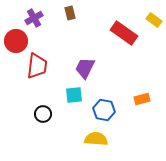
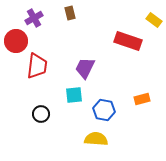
red rectangle: moved 4 px right, 8 px down; rotated 16 degrees counterclockwise
black circle: moved 2 px left
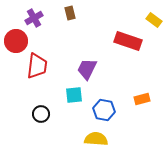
purple trapezoid: moved 2 px right, 1 px down
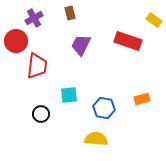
purple trapezoid: moved 6 px left, 24 px up
cyan square: moved 5 px left
blue hexagon: moved 2 px up
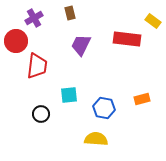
yellow rectangle: moved 1 px left, 1 px down
red rectangle: moved 1 px left, 2 px up; rotated 12 degrees counterclockwise
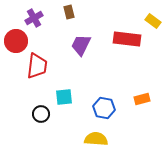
brown rectangle: moved 1 px left, 1 px up
cyan square: moved 5 px left, 2 px down
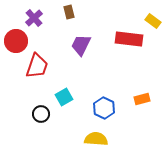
purple cross: rotated 12 degrees counterclockwise
red rectangle: moved 2 px right
red trapezoid: rotated 12 degrees clockwise
cyan square: rotated 24 degrees counterclockwise
blue hexagon: rotated 15 degrees clockwise
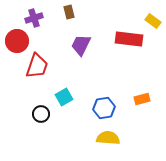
purple cross: rotated 24 degrees clockwise
red circle: moved 1 px right
blue hexagon: rotated 25 degrees clockwise
yellow semicircle: moved 12 px right, 1 px up
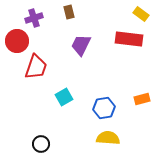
yellow rectangle: moved 12 px left, 7 px up
red trapezoid: moved 1 px left, 1 px down
black circle: moved 30 px down
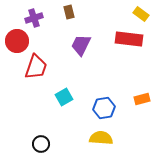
yellow semicircle: moved 7 px left
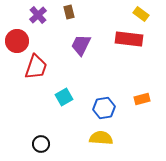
purple cross: moved 4 px right, 3 px up; rotated 24 degrees counterclockwise
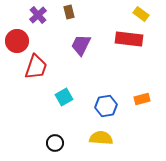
blue hexagon: moved 2 px right, 2 px up
black circle: moved 14 px right, 1 px up
